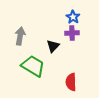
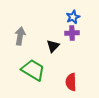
blue star: rotated 16 degrees clockwise
green trapezoid: moved 4 px down
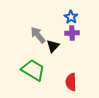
blue star: moved 2 px left; rotated 16 degrees counterclockwise
gray arrow: moved 18 px right, 1 px up; rotated 48 degrees counterclockwise
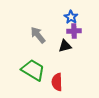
purple cross: moved 2 px right, 2 px up
black triangle: moved 12 px right; rotated 32 degrees clockwise
red semicircle: moved 14 px left
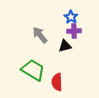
gray arrow: moved 2 px right
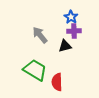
green trapezoid: moved 2 px right
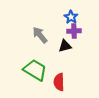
red semicircle: moved 2 px right
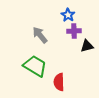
blue star: moved 3 px left, 2 px up
black triangle: moved 22 px right
green trapezoid: moved 4 px up
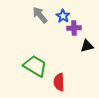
blue star: moved 5 px left, 1 px down
purple cross: moved 3 px up
gray arrow: moved 20 px up
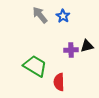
purple cross: moved 3 px left, 22 px down
